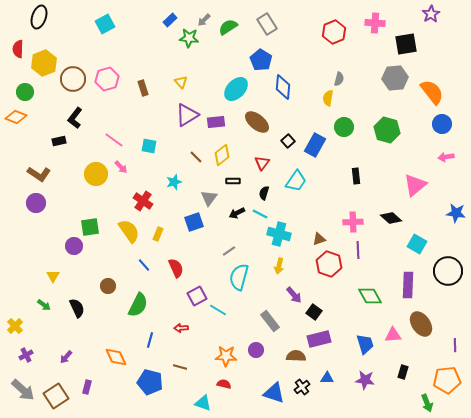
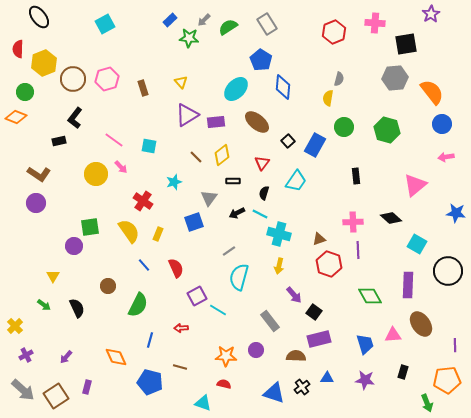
black ellipse at (39, 17): rotated 55 degrees counterclockwise
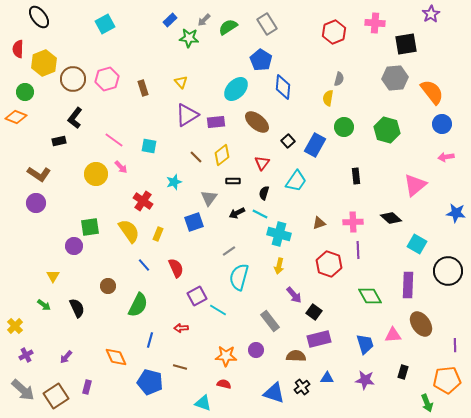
brown triangle at (319, 239): moved 16 px up
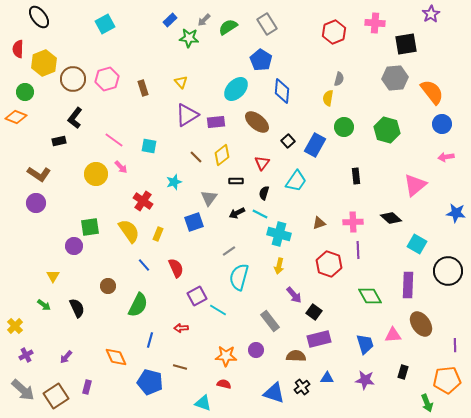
blue diamond at (283, 87): moved 1 px left, 4 px down
black rectangle at (233, 181): moved 3 px right
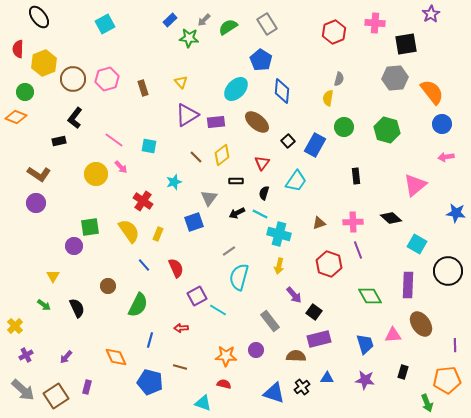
purple line at (358, 250): rotated 18 degrees counterclockwise
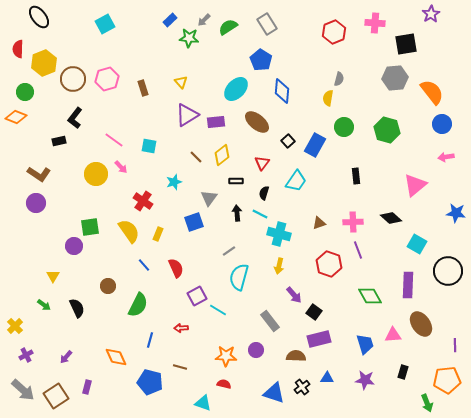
black arrow at (237, 213): rotated 112 degrees clockwise
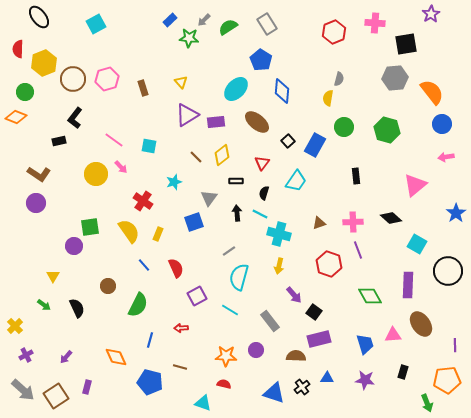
cyan square at (105, 24): moved 9 px left
blue star at (456, 213): rotated 30 degrees clockwise
cyan line at (218, 310): moved 12 px right
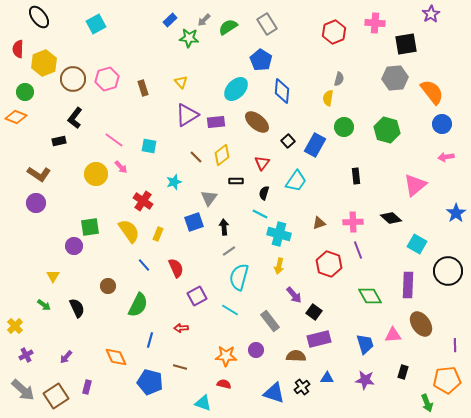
black arrow at (237, 213): moved 13 px left, 14 px down
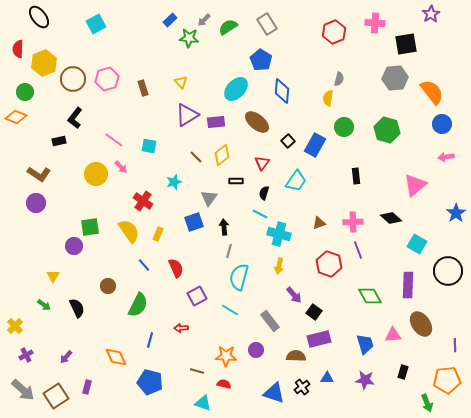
gray line at (229, 251): rotated 40 degrees counterclockwise
brown line at (180, 367): moved 17 px right, 4 px down
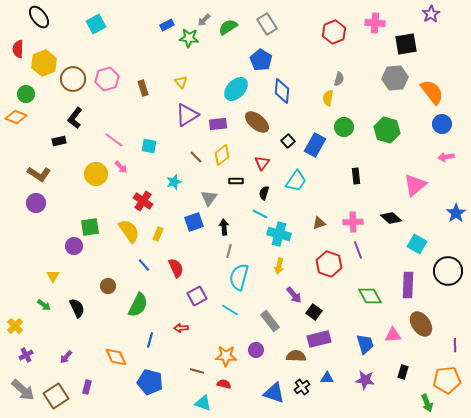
blue rectangle at (170, 20): moved 3 px left, 5 px down; rotated 16 degrees clockwise
green circle at (25, 92): moved 1 px right, 2 px down
purple rectangle at (216, 122): moved 2 px right, 2 px down
